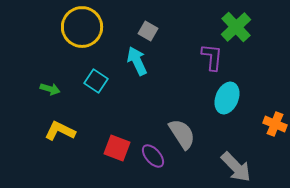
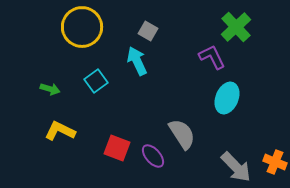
purple L-shape: rotated 32 degrees counterclockwise
cyan square: rotated 20 degrees clockwise
orange cross: moved 38 px down
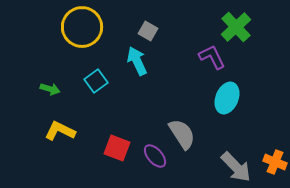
purple ellipse: moved 2 px right
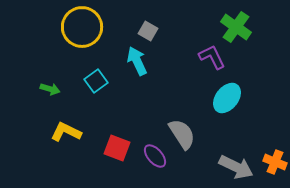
green cross: rotated 12 degrees counterclockwise
cyan ellipse: rotated 16 degrees clockwise
yellow L-shape: moved 6 px right, 1 px down
gray arrow: rotated 20 degrees counterclockwise
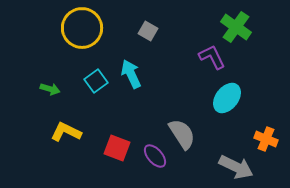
yellow circle: moved 1 px down
cyan arrow: moved 6 px left, 13 px down
orange cross: moved 9 px left, 23 px up
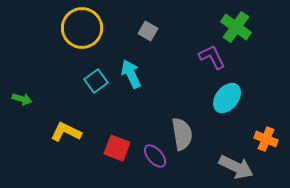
green arrow: moved 28 px left, 10 px down
gray semicircle: rotated 24 degrees clockwise
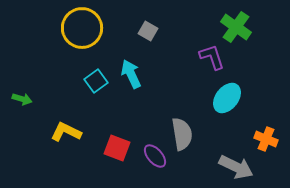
purple L-shape: rotated 8 degrees clockwise
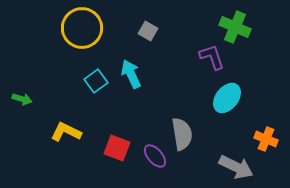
green cross: moved 1 px left; rotated 12 degrees counterclockwise
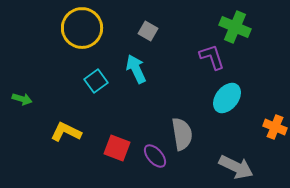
cyan arrow: moved 5 px right, 5 px up
orange cross: moved 9 px right, 12 px up
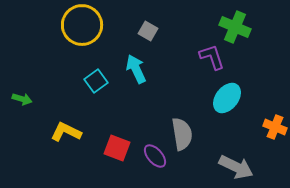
yellow circle: moved 3 px up
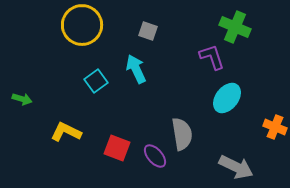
gray square: rotated 12 degrees counterclockwise
